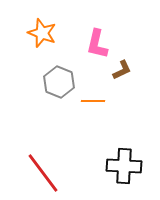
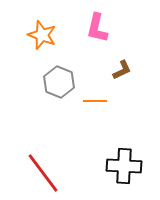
orange star: moved 2 px down
pink L-shape: moved 16 px up
orange line: moved 2 px right
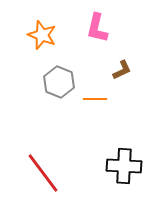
orange line: moved 2 px up
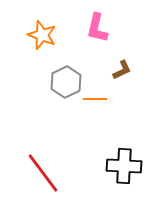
gray hexagon: moved 7 px right; rotated 12 degrees clockwise
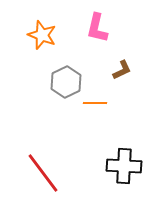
orange line: moved 4 px down
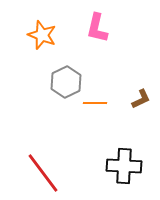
brown L-shape: moved 19 px right, 29 px down
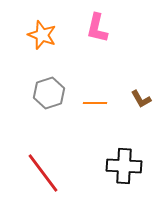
gray hexagon: moved 17 px left, 11 px down; rotated 8 degrees clockwise
brown L-shape: rotated 85 degrees clockwise
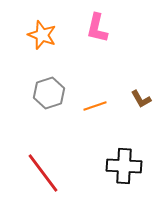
orange line: moved 3 px down; rotated 20 degrees counterclockwise
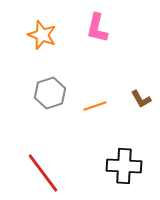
gray hexagon: moved 1 px right
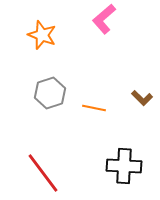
pink L-shape: moved 7 px right, 9 px up; rotated 36 degrees clockwise
brown L-shape: moved 1 px right, 1 px up; rotated 15 degrees counterclockwise
orange line: moved 1 px left, 2 px down; rotated 30 degrees clockwise
